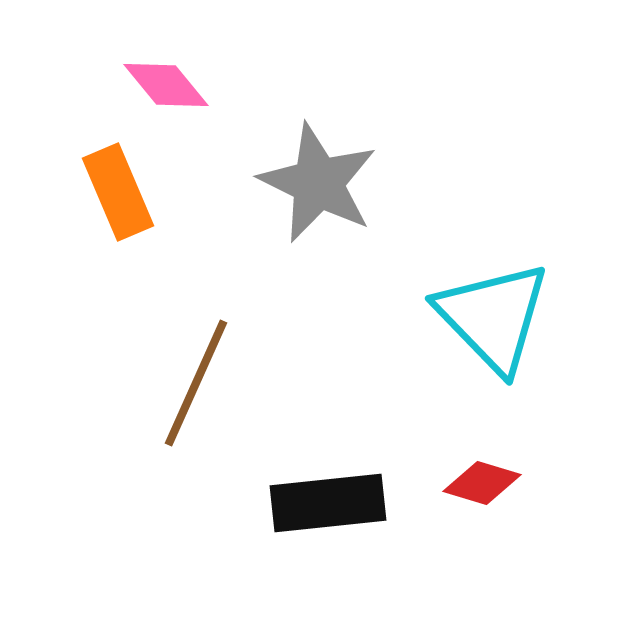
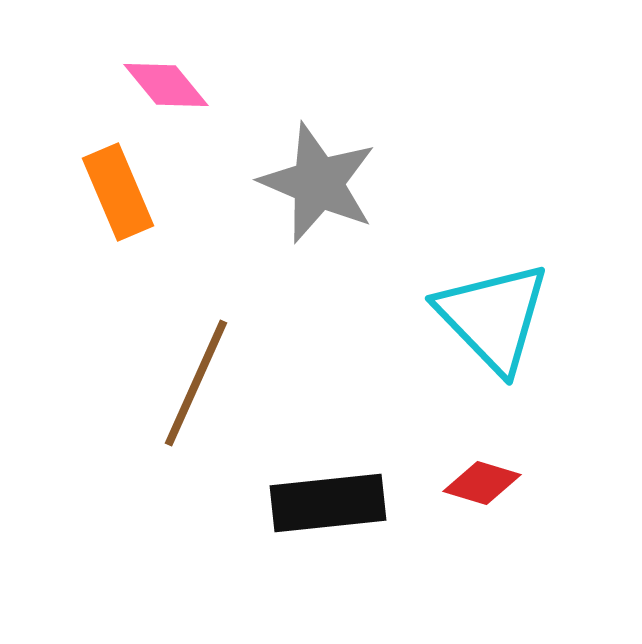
gray star: rotated 3 degrees counterclockwise
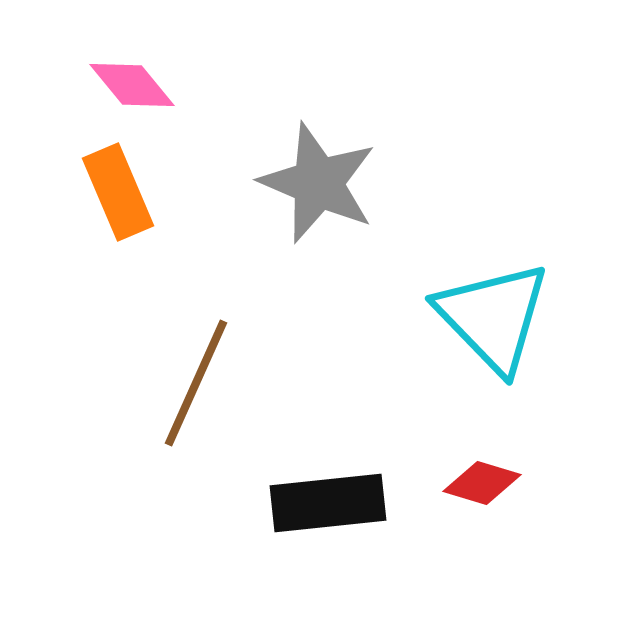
pink diamond: moved 34 px left
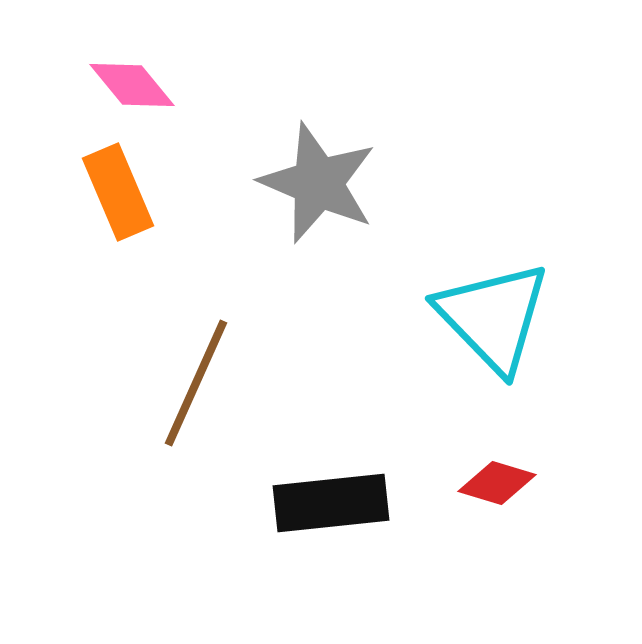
red diamond: moved 15 px right
black rectangle: moved 3 px right
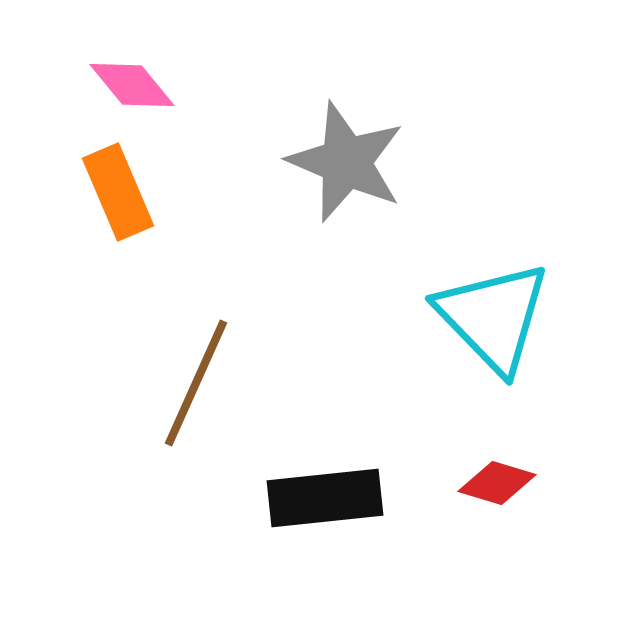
gray star: moved 28 px right, 21 px up
black rectangle: moved 6 px left, 5 px up
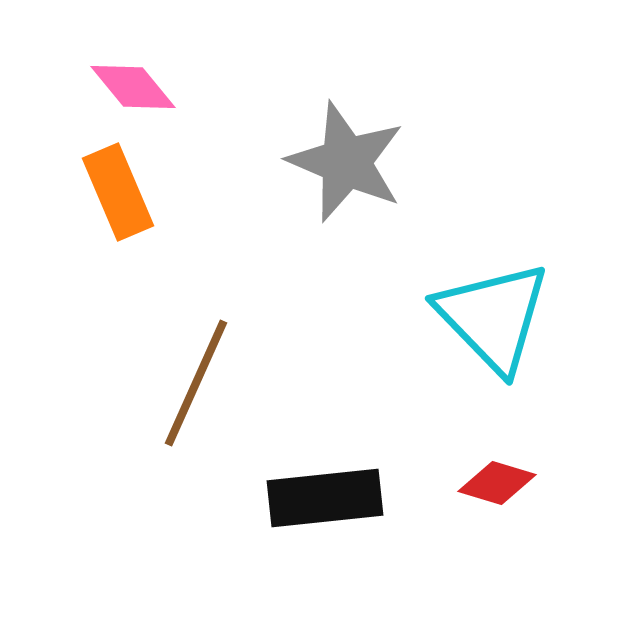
pink diamond: moved 1 px right, 2 px down
